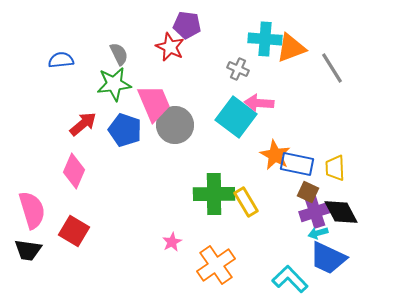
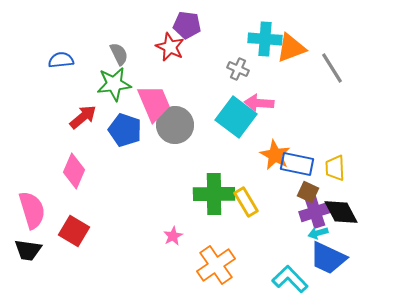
red arrow: moved 7 px up
pink star: moved 1 px right, 6 px up
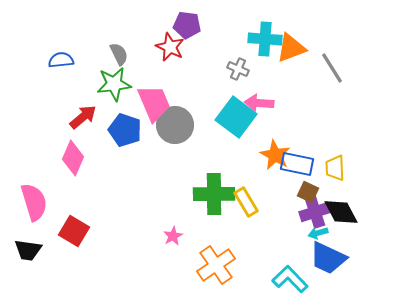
pink diamond: moved 1 px left, 13 px up
pink semicircle: moved 2 px right, 8 px up
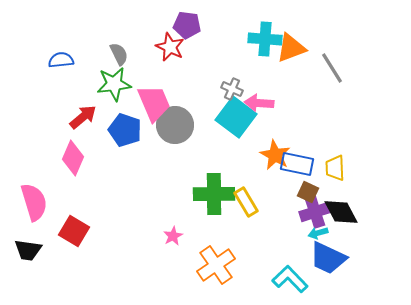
gray cross: moved 6 px left, 20 px down
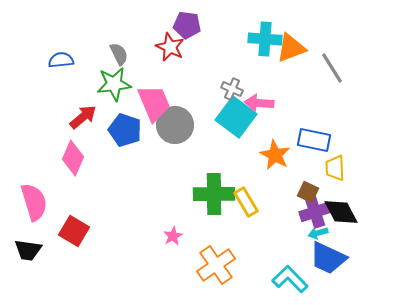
blue rectangle: moved 17 px right, 24 px up
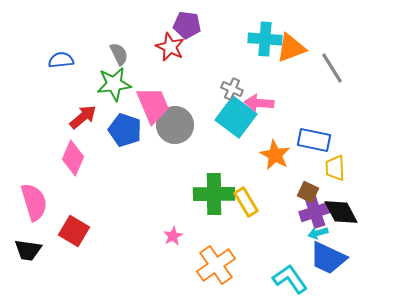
pink trapezoid: moved 1 px left, 2 px down
cyan L-shape: rotated 9 degrees clockwise
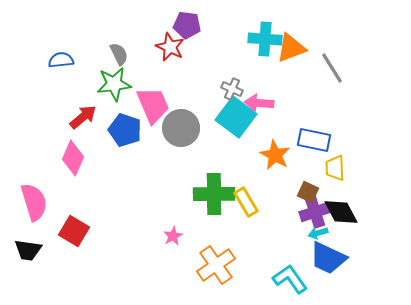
gray circle: moved 6 px right, 3 px down
